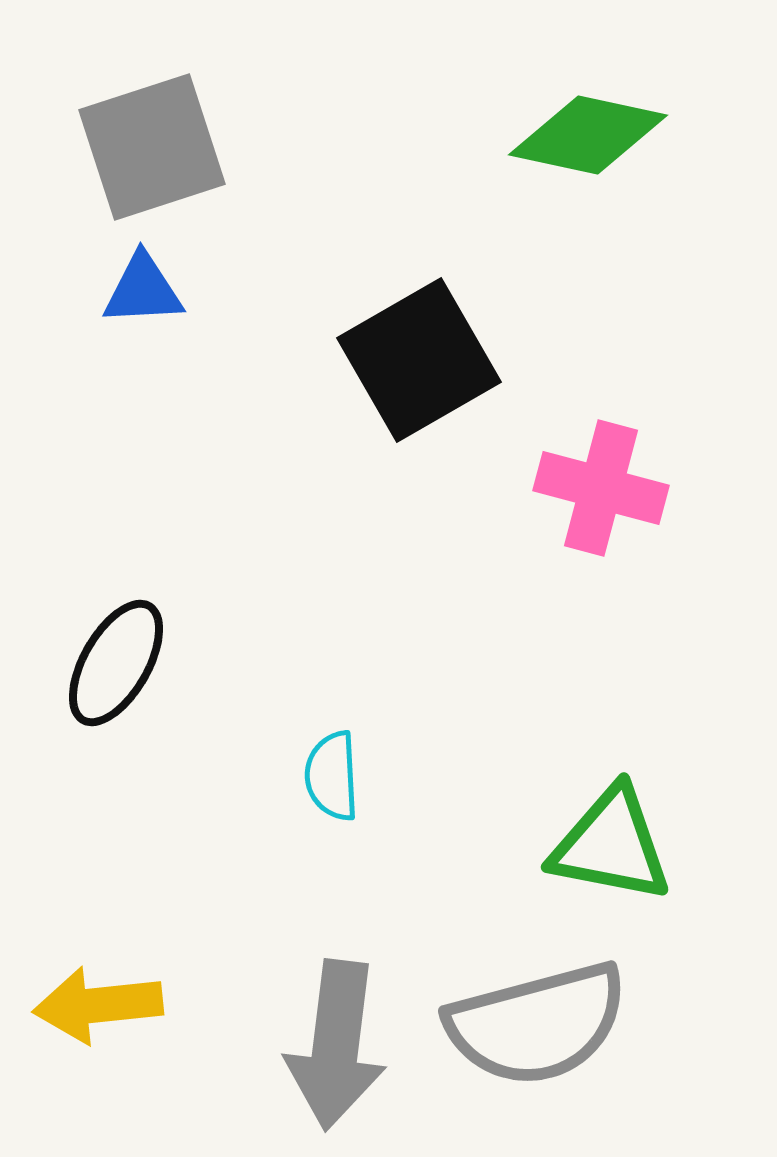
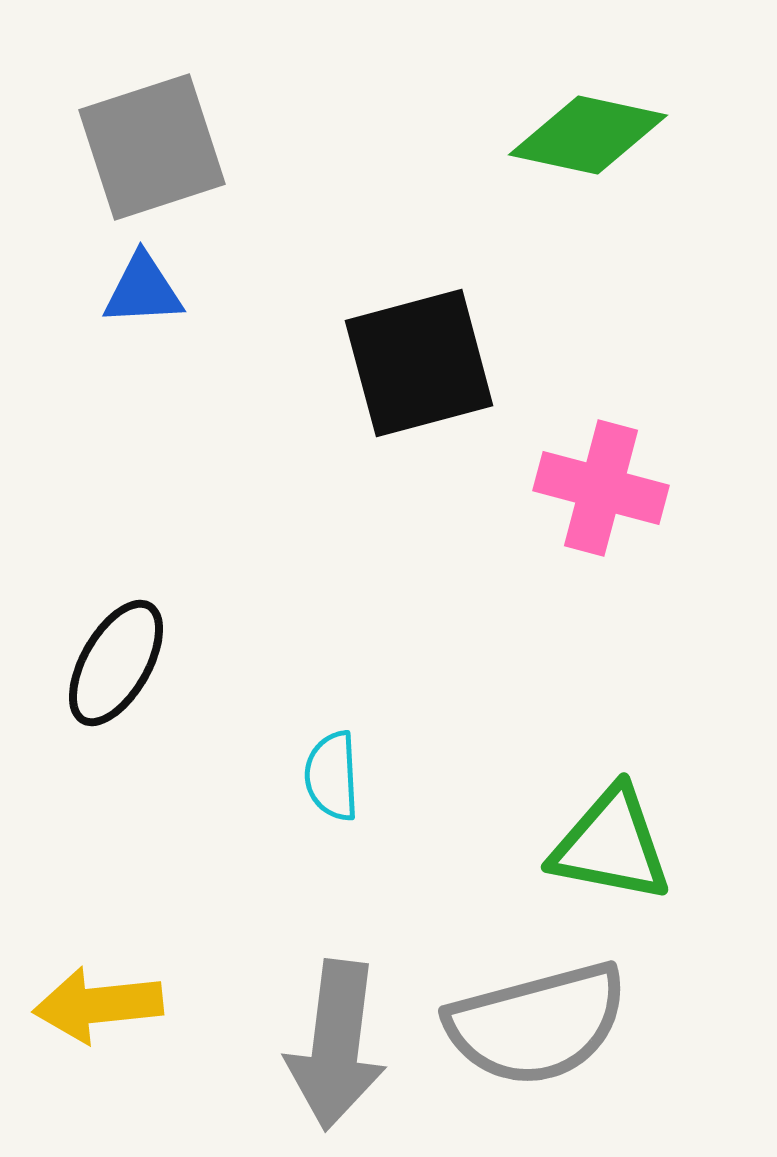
black square: moved 3 px down; rotated 15 degrees clockwise
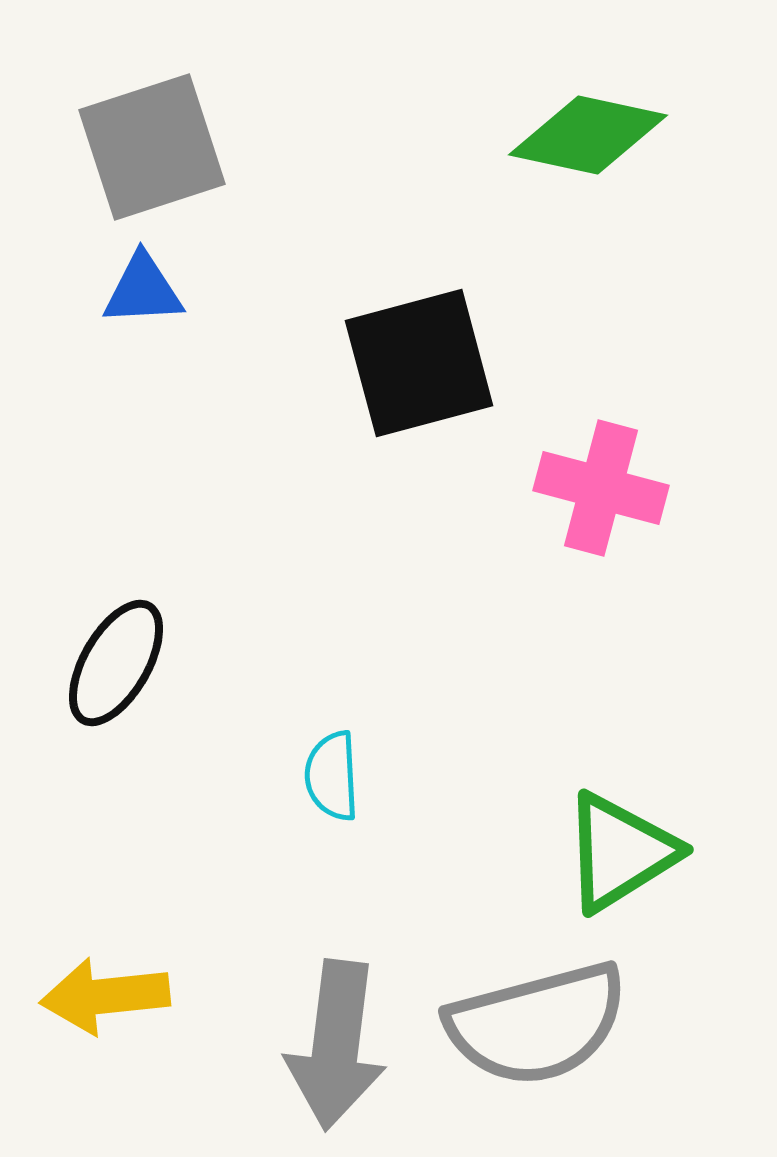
green triangle: moved 9 px right, 7 px down; rotated 43 degrees counterclockwise
yellow arrow: moved 7 px right, 9 px up
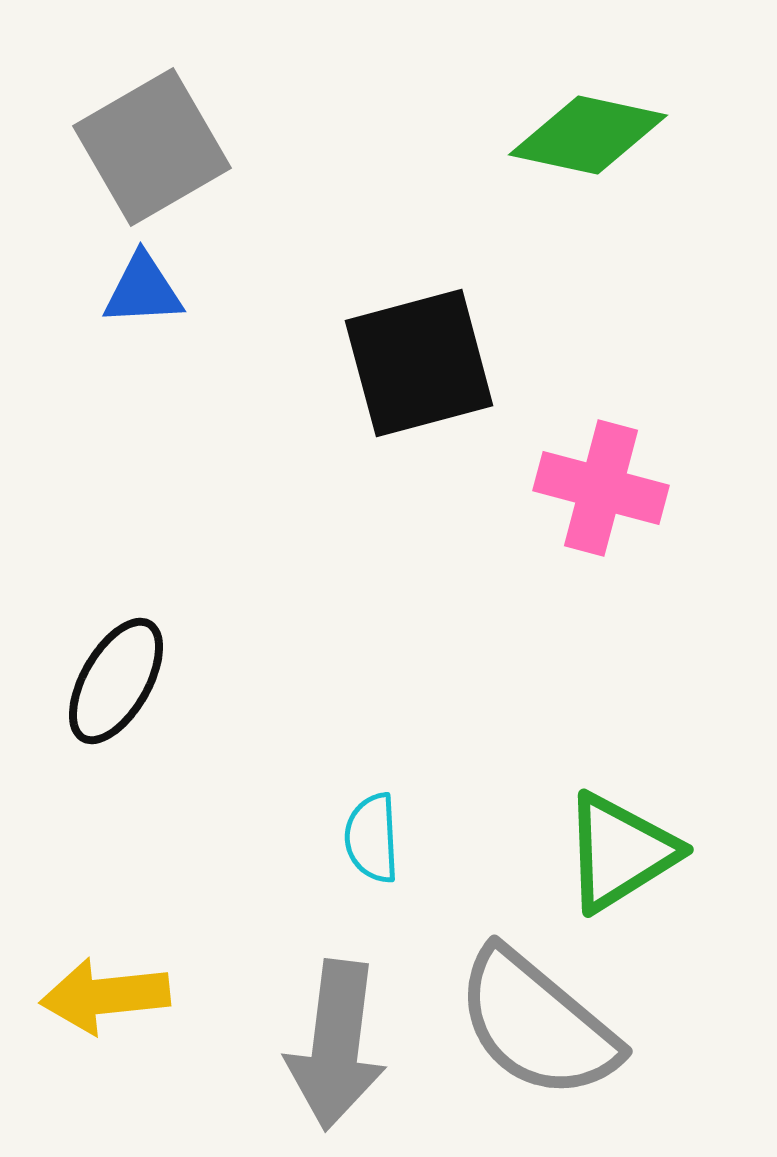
gray square: rotated 12 degrees counterclockwise
black ellipse: moved 18 px down
cyan semicircle: moved 40 px right, 62 px down
gray semicircle: rotated 55 degrees clockwise
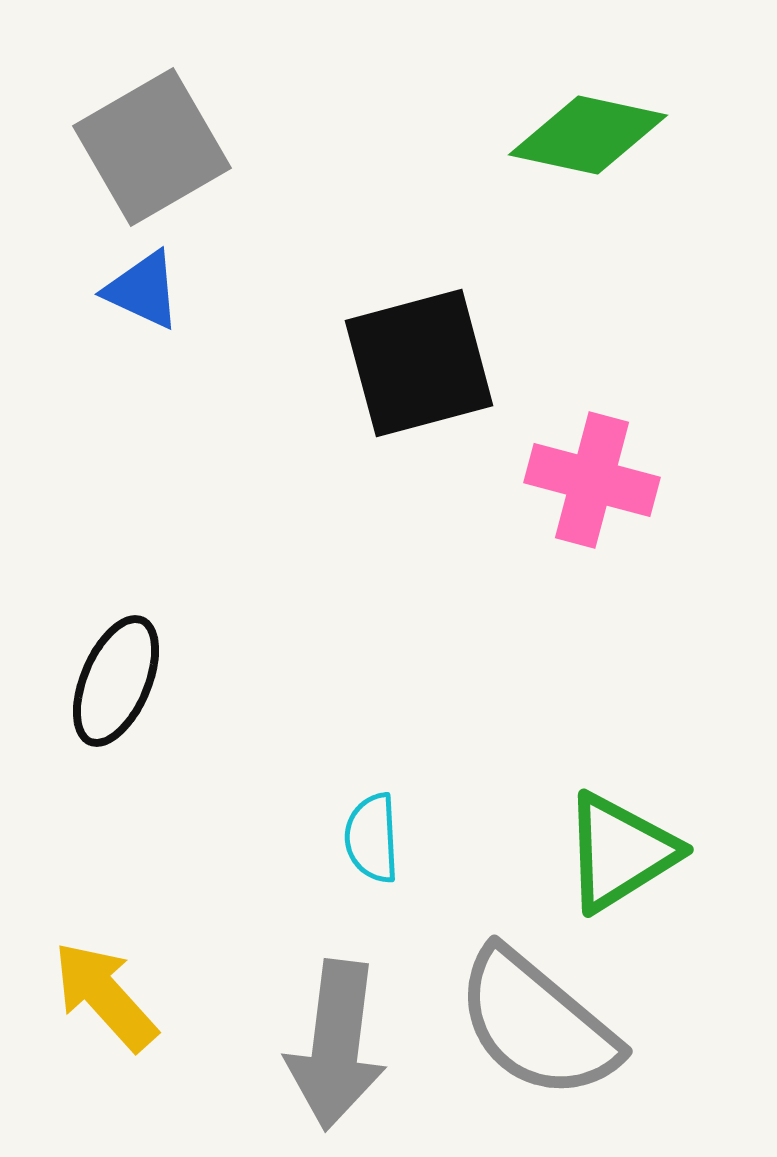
blue triangle: rotated 28 degrees clockwise
pink cross: moved 9 px left, 8 px up
black ellipse: rotated 7 degrees counterclockwise
yellow arrow: rotated 54 degrees clockwise
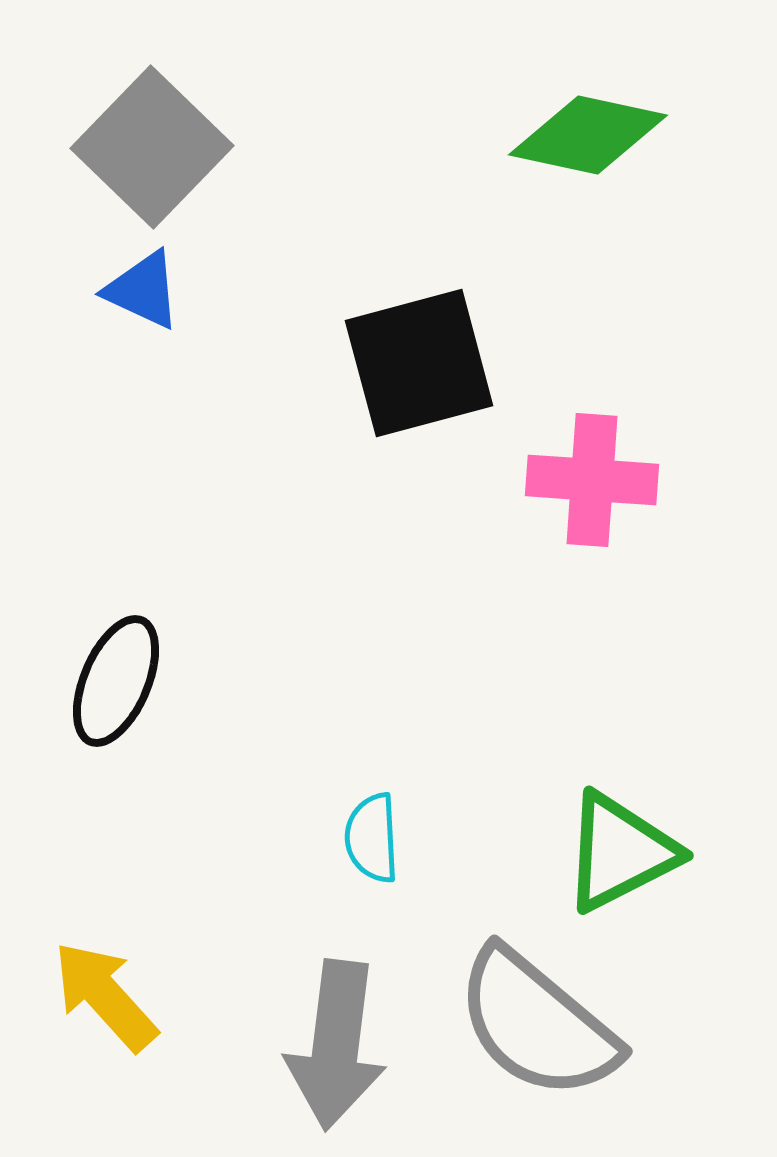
gray square: rotated 16 degrees counterclockwise
pink cross: rotated 11 degrees counterclockwise
green triangle: rotated 5 degrees clockwise
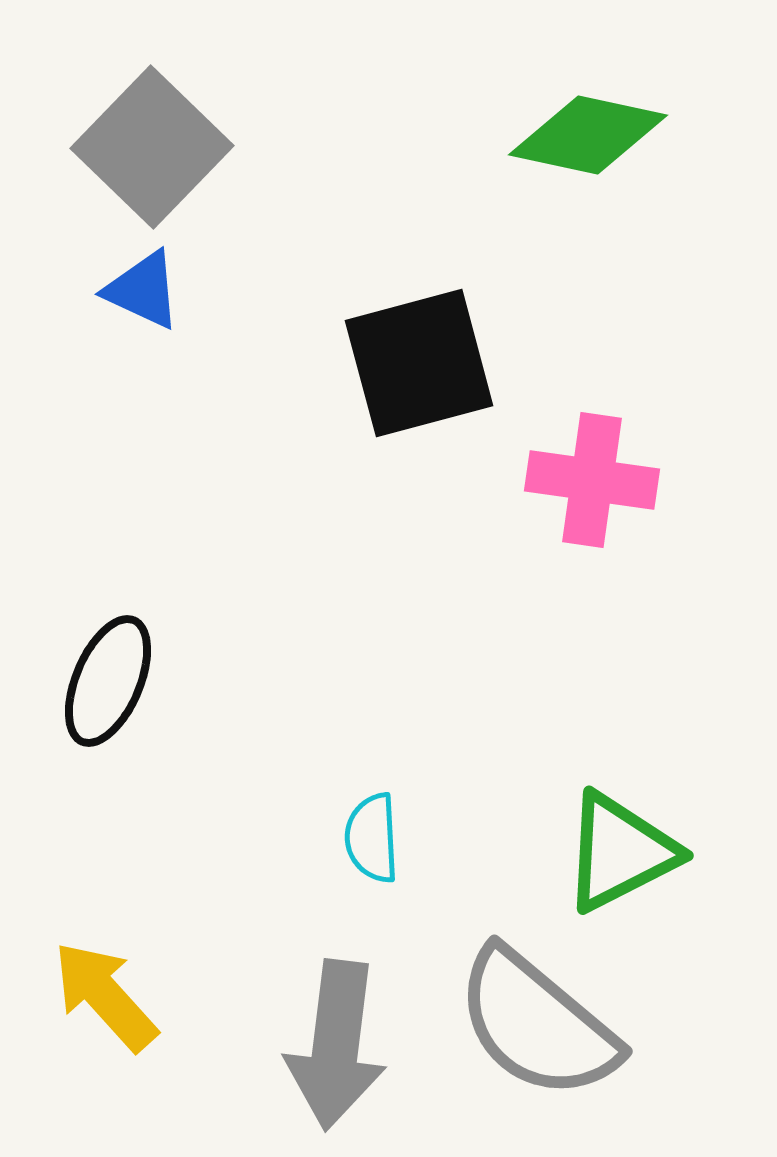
pink cross: rotated 4 degrees clockwise
black ellipse: moved 8 px left
